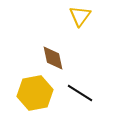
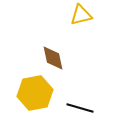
yellow triangle: moved 1 px right, 1 px up; rotated 40 degrees clockwise
black line: moved 15 px down; rotated 16 degrees counterclockwise
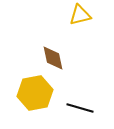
yellow triangle: moved 1 px left
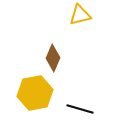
brown diamond: rotated 36 degrees clockwise
black line: moved 1 px down
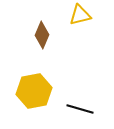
brown diamond: moved 11 px left, 23 px up
yellow hexagon: moved 1 px left, 2 px up
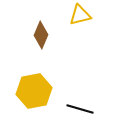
brown diamond: moved 1 px left
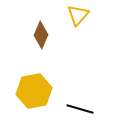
yellow triangle: moved 2 px left; rotated 35 degrees counterclockwise
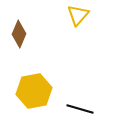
brown diamond: moved 22 px left, 1 px up
